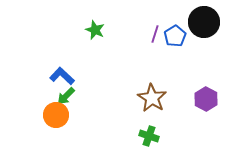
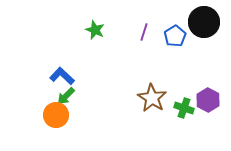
purple line: moved 11 px left, 2 px up
purple hexagon: moved 2 px right, 1 px down
green cross: moved 35 px right, 28 px up
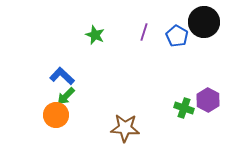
green star: moved 5 px down
blue pentagon: moved 2 px right; rotated 10 degrees counterclockwise
brown star: moved 27 px left, 30 px down; rotated 28 degrees counterclockwise
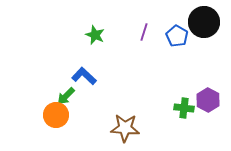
blue L-shape: moved 22 px right
green cross: rotated 12 degrees counterclockwise
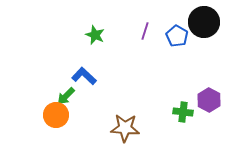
purple line: moved 1 px right, 1 px up
purple hexagon: moved 1 px right
green cross: moved 1 px left, 4 px down
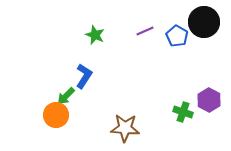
purple line: rotated 48 degrees clockwise
blue L-shape: rotated 80 degrees clockwise
green cross: rotated 12 degrees clockwise
